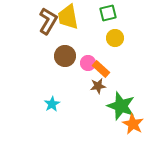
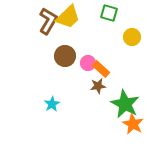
green square: moved 1 px right; rotated 30 degrees clockwise
yellow trapezoid: rotated 124 degrees counterclockwise
yellow circle: moved 17 px right, 1 px up
green star: moved 4 px right, 2 px up; rotated 8 degrees clockwise
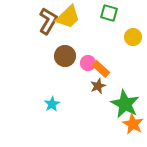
yellow circle: moved 1 px right
brown star: rotated 14 degrees counterclockwise
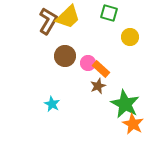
yellow circle: moved 3 px left
cyan star: rotated 14 degrees counterclockwise
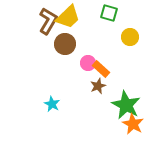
brown circle: moved 12 px up
green star: moved 1 px right, 1 px down
